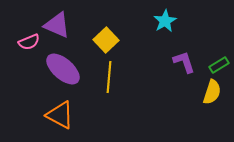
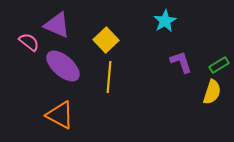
pink semicircle: rotated 120 degrees counterclockwise
purple L-shape: moved 3 px left
purple ellipse: moved 3 px up
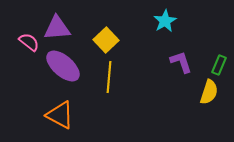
purple triangle: moved 3 px down; rotated 28 degrees counterclockwise
green rectangle: rotated 36 degrees counterclockwise
yellow semicircle: moved 3 px left
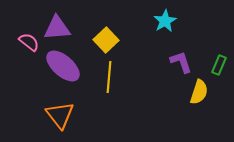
yellow semicircle: moved 10 px left
orange triangle: rotated 24 degrees clockwise
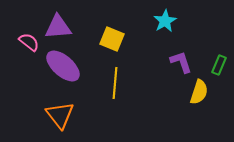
purple triangle: moved 1 px right, 1 px up
yellow square: moved 6 px right, 1 px up; rotated 25 degrees counterclockwise
yellow line: moved 6 px right, 6 px down
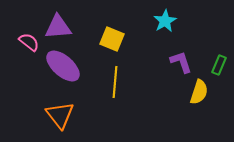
yellow line: moved 1 px up
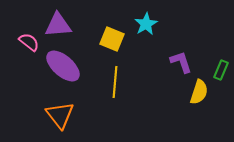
cyan star: moved 19 px left, 3 px down
purple triangle: moved 2 px up
green rectangle: moved 2 px right, 5 px down
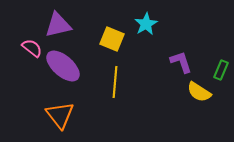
purple triangle: rotated 8 degrees counterclockwise
pink semicircle: moved 3 px right, 6 px down
yellow semicircle: rotated 105 degrees clockwise
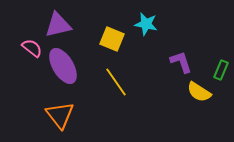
cyan star: rotated 30 degrees counterclockwise
purple ellipse: rotated 18 degrees clockwise
yellow line: moved 1 px right; rotated 40 degrees counterclockwise
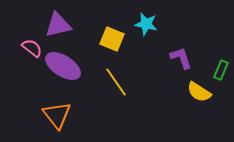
purple L-shape: moved 4 px up
purple ellipse: rotated 27 degrees counterclockwise
orange triangle: moved 3 px left
